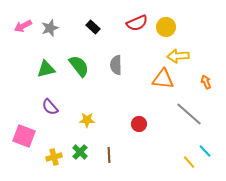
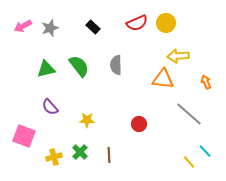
yellow circle: moved 4 px up
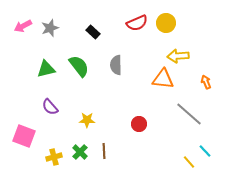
black rectangle: moved 5 px down
brown line: moved 5 px left, 4 px up
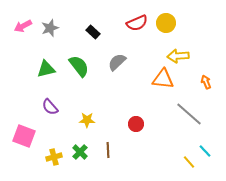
gray semicircle: moved 1 px right, 3 px up; rotated 48 degrees clockwise
red circle: moved 3 px left
brown line: moved 4 px right, 1 px up
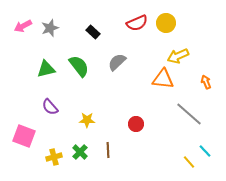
yellow arrow: rotated 20 degrees counterclockwise
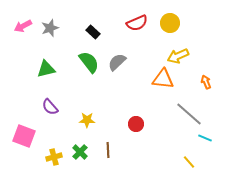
yellow circle: moved 4 px right
green semicircle: moved 10 px right, 4 px up
cyan line: moved 13 px up; rotated 24 degrees counterclockwise
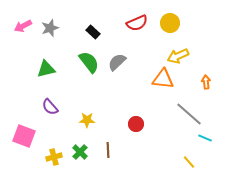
orange arrow: rotated 16 degrees clockwise
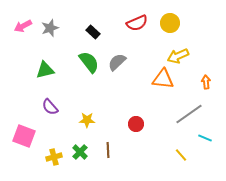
green triangle: moved 1 px left, 1 px down
gray line: rotated 76 degrees counterclockwise
yellow line: moved 8 px left, 7 px up
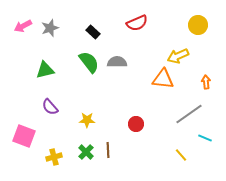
yellow circle: moved 28 px right, 2 px down
gray semicircle: rotated 42 degrees clockwise
green cross: moved 6 px right
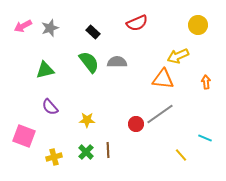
gray line: moved 29 px left
